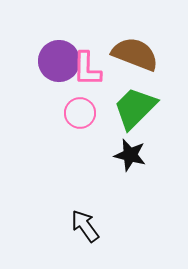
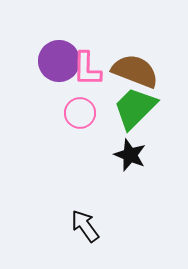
brown semicircle: moved 17 px down
black star: rotated 8 degrees clockwise
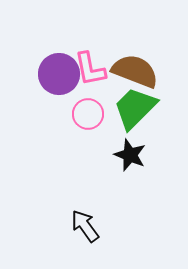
purple circle: moved 13 px down
pink L-shape: moved 3 px right; rotated 12 degrees counterclockwise
pink circle: moved 8 px right, 1 px down
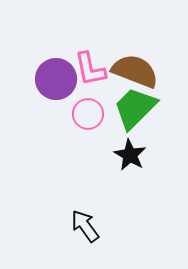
purple circle: moved 3 px left, 5 px down
black star: rotated 8 degrees clockwise
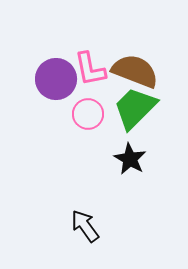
black star: moved 4 px down
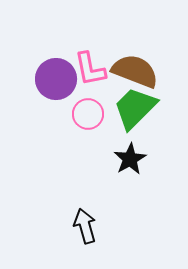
black star: rotated 12 degrees clockwise
black arrow: rotated 20 degrees clockwise
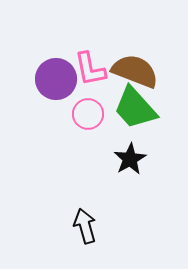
green trapezoid: rotated 87 degrees counterclockwise
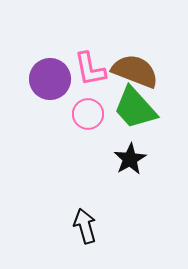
purple circle: moved 6 px left
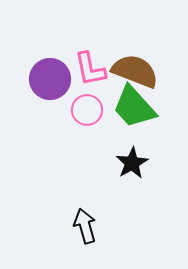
green trapezoid: moved 1 px left, 1 px up
pink circle: moved 1 px left, 4 px up
black star: moved 2 px right, 4 px down
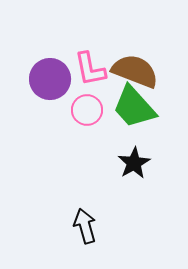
black star: moved 2 px right
